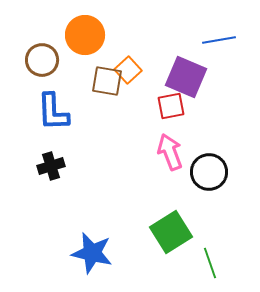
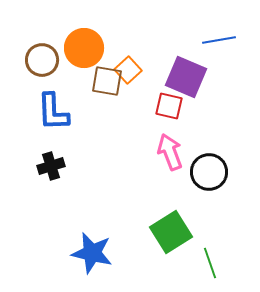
orange circle: moved 1 px left, 13 px down
red square: moved 2 px left; rotated 24 degrees clockwise
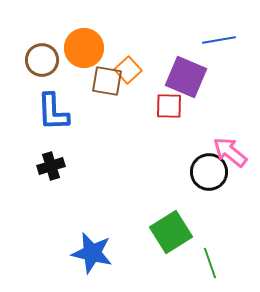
red square: rotated 12 degrees counterclockwise
pink arrow: moved 60 px right; rotated 30 degrees counterclockwise
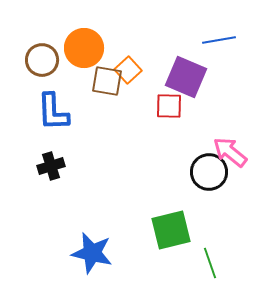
green square: moved 2 px up; rotated 18 degrees clockwise
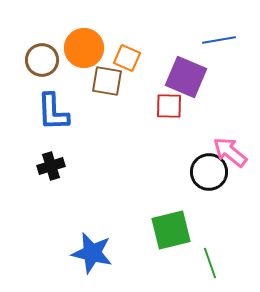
orange square: moved 1 px left, 12 px up; rotated 24 degrees counterclockwise
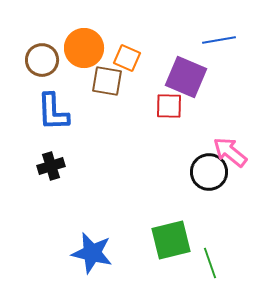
green square: moved 10 px down
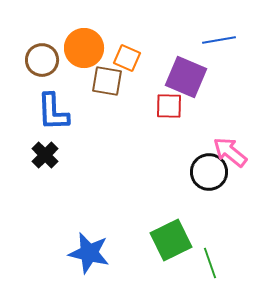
black cross: moved 6 px left, 11 px up; rotated 28 degrees counterclockwise
green square: rotated 12 degrees counterclockwise
blue star: moved 3 px left
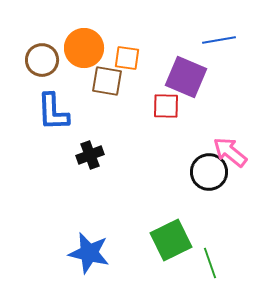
orange square: rotated 16 degrees counterclockwise
red square: moved 3 px left
black cross: moved 45 px right; rotated 24 degrees clockwise
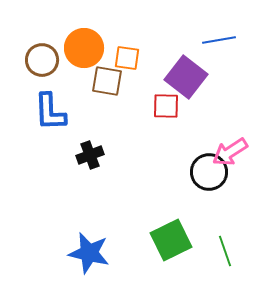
purple square: rotated 15 degrees clockwise
blue L-shape: moved 3 px left
pink arrow: rotated 72 degrees counterclockwise
green line: moved 15 px right, 12 px up
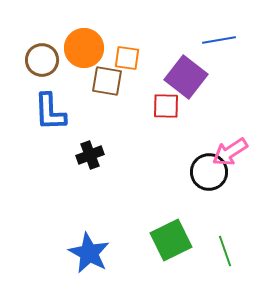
blue star: rotated 15 degrees clockwise
